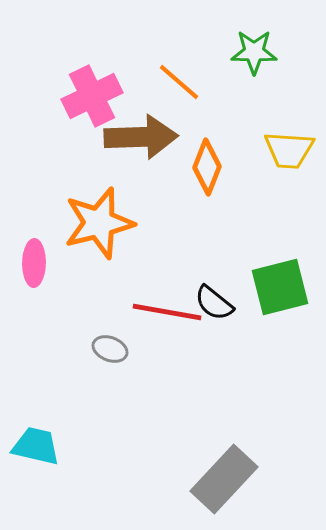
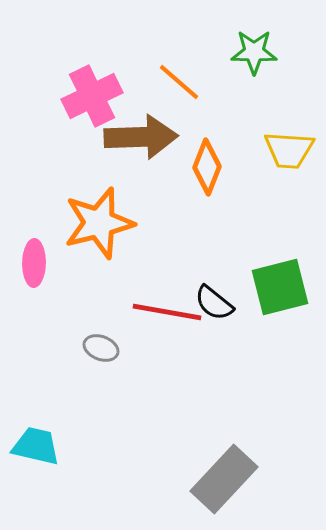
gray ellipse: moved 9 px left, 1 px up
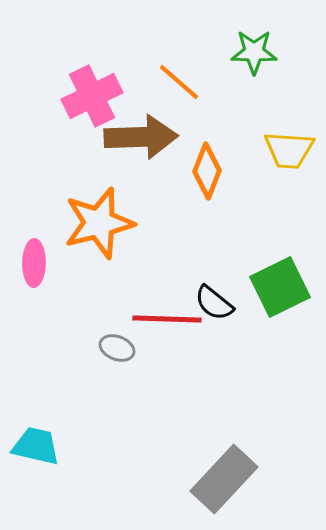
orange diamond: moved 4 px down
green square: rotated 12 degrees counterclockwise
red line: moved 7 px down; rotated 8 degrees counterclockwise
gray ellipse: moved 16 px right
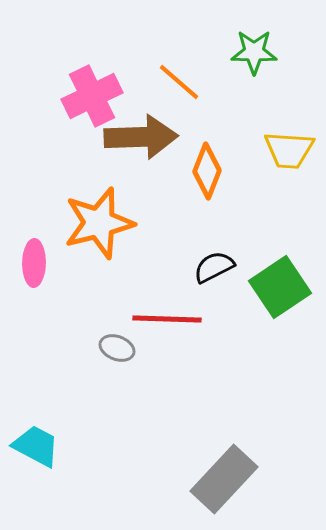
green square: rotated 8 degrees counterclockwise
black semicircle: moved 36 px up; rotated 114 degrees clockwise
cyan trapezoid: rotated 15 degrees clockwise
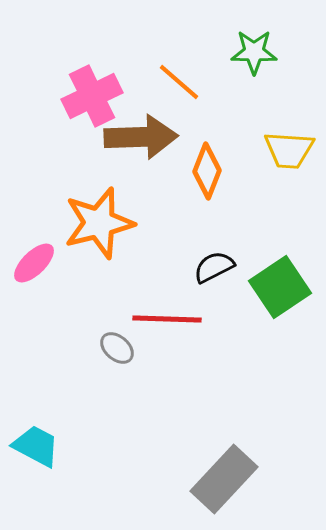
pink ellipse: rotated 45 degrees clockwise
gray ellipse: rotated 20 degrees clockwise
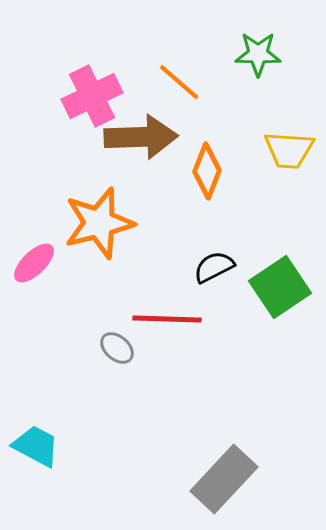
green star: moved 4 px right, 2 px down
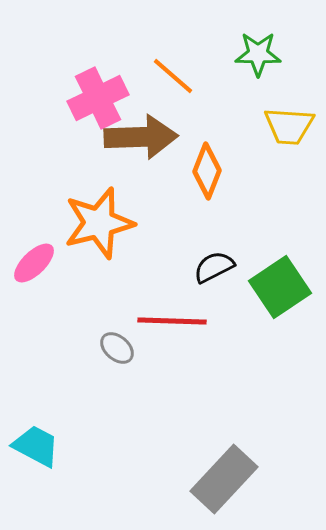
orange line: moved 6 px left, 6 px up
pink cross: moved 6 px right, 2 px down
yellow trapezoid: moved 24 px up
red line: moved 5 px right, 2 px down
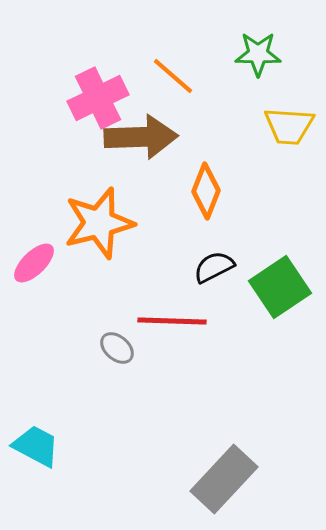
orange diamond: moved 1 px left, 20 px down
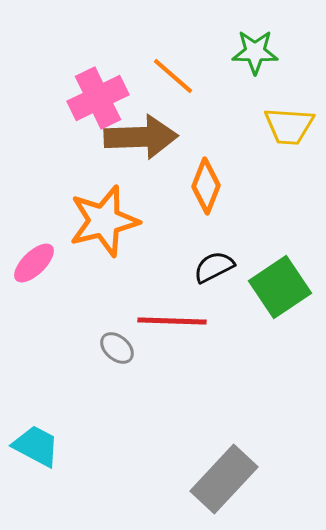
green star: moved 3 px left, 2 px up
orange diamond: moved 5 px up
orange star: moved 5 px right, 2 px up
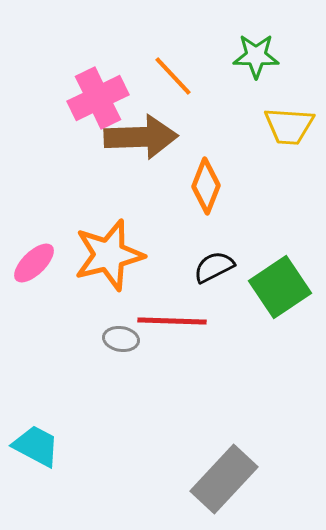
green star: moved 1 px right, 4 px down
orange line: rotated 6 degrees clockwise
orange star: moved 5 px right, 34 px down
gray ellipse: moved 4 px right, 9 px up; rotated 32 degrees counterclockwise
